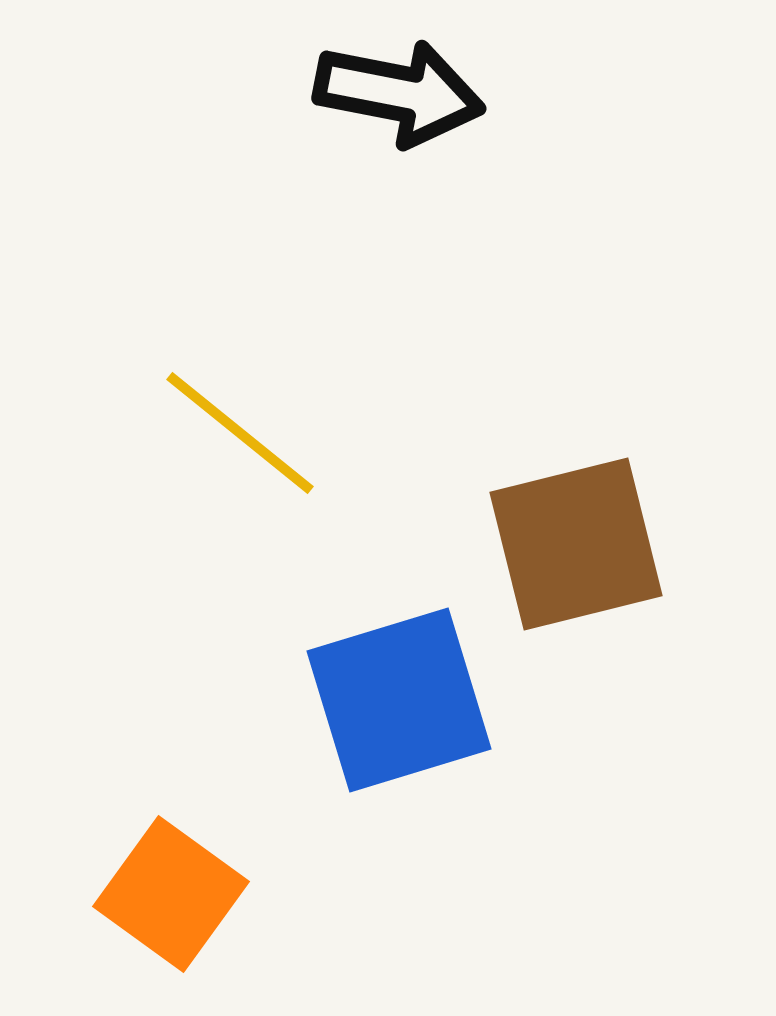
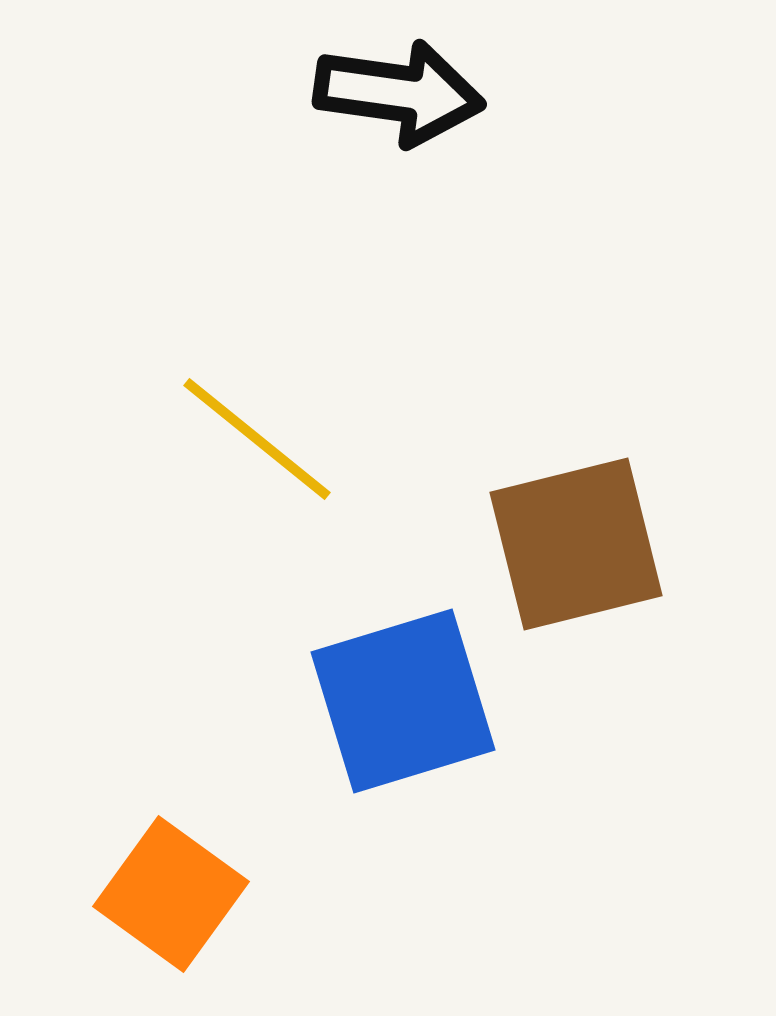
black arrow: rotated 3 degrees counterclockwise
yellow line: moved 17 px right, 6 px down
blue square: moved 4 px right, 1 px down
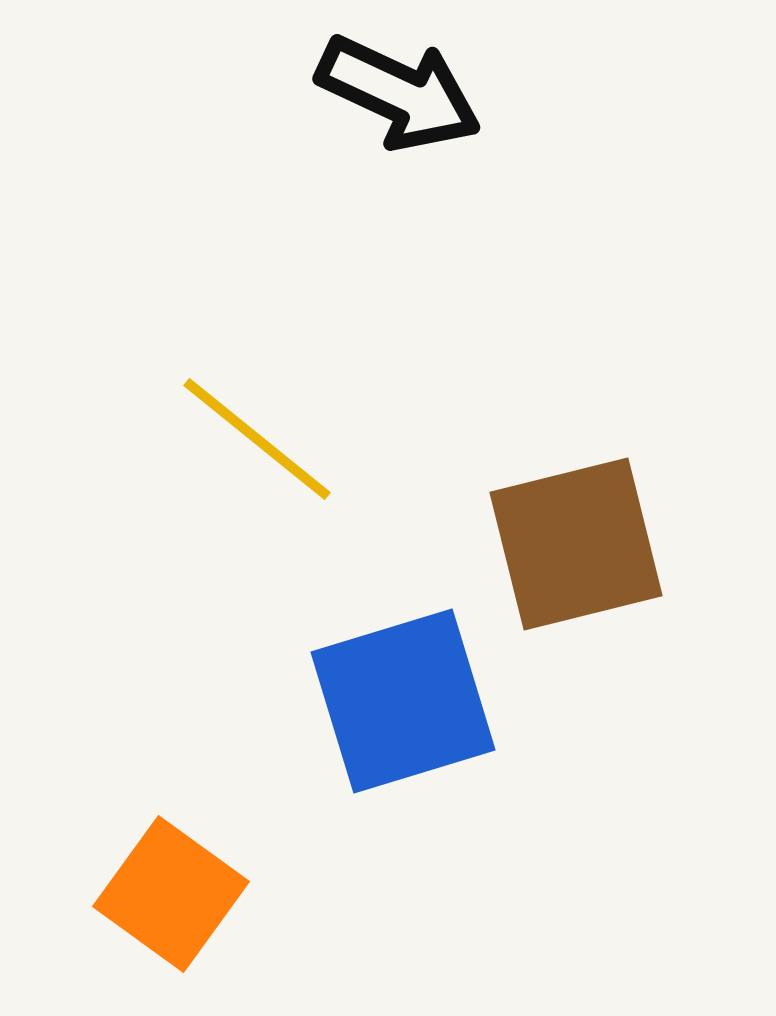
black arrow: rotated 17 degrees clockwise
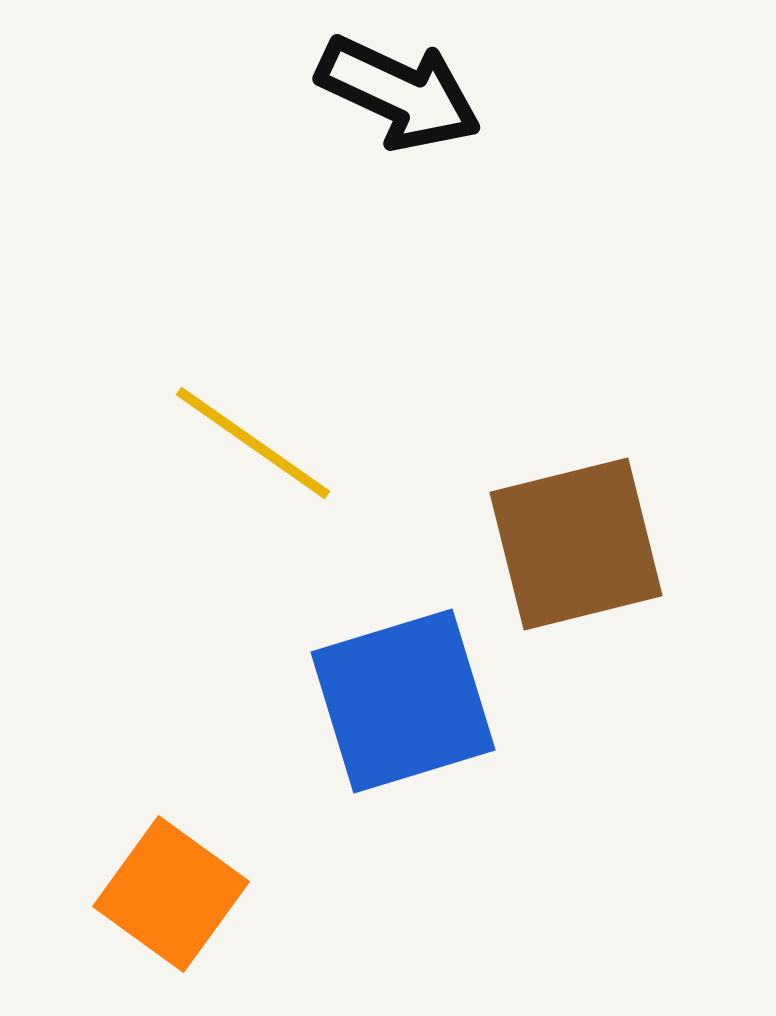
yellow line: moved 4 px left, 4 px down; rotated 4 degrees counterclockwise
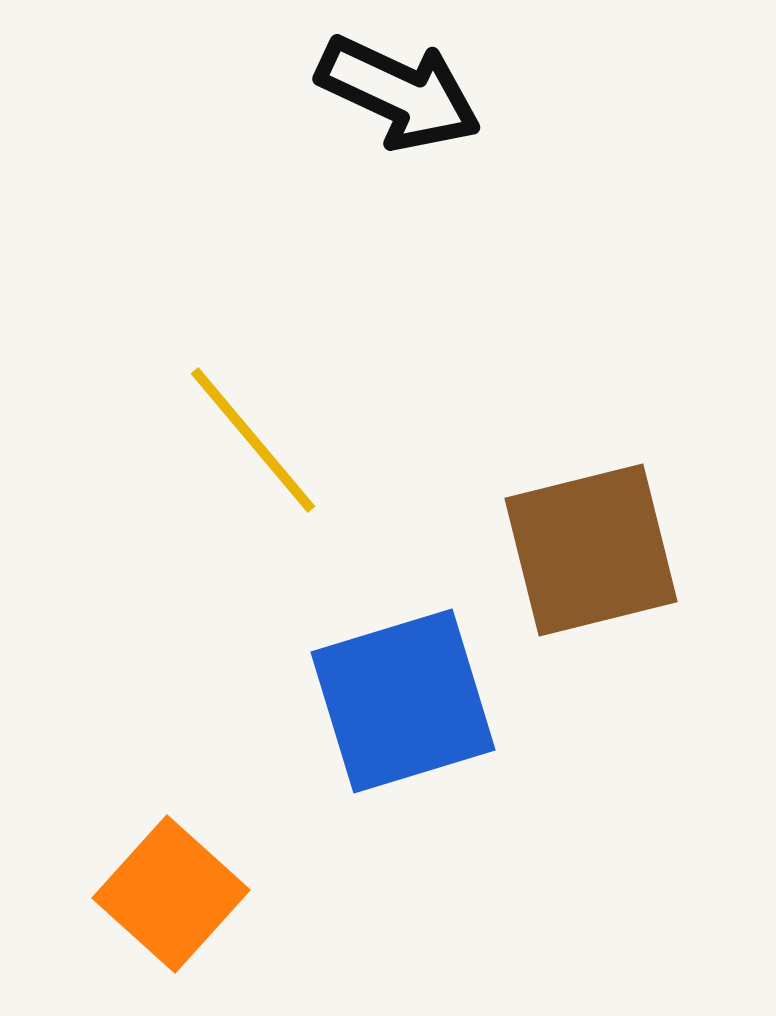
yellow line: moved 3 px up; rotated 15 degrees clockwise
brown square: moved 15 px right, 6 px down
orange square: rotated 6 degrees clockwise
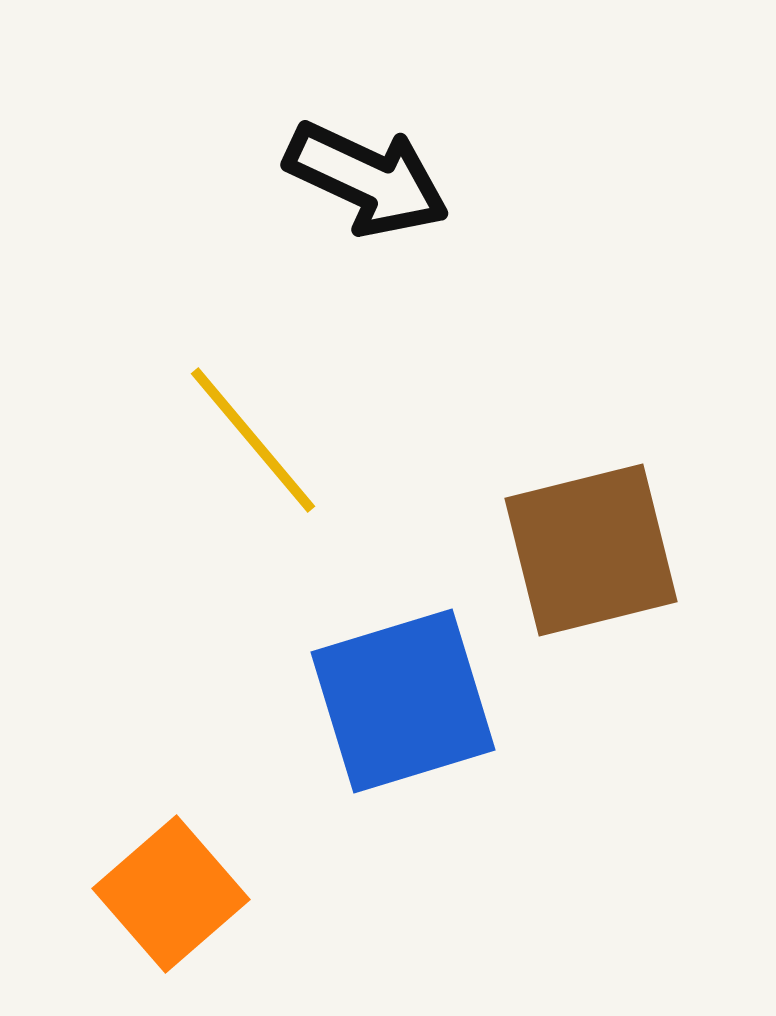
black arrow: moved 32 px left, 86 px down
orange square: rotated 7 degrees clockwise
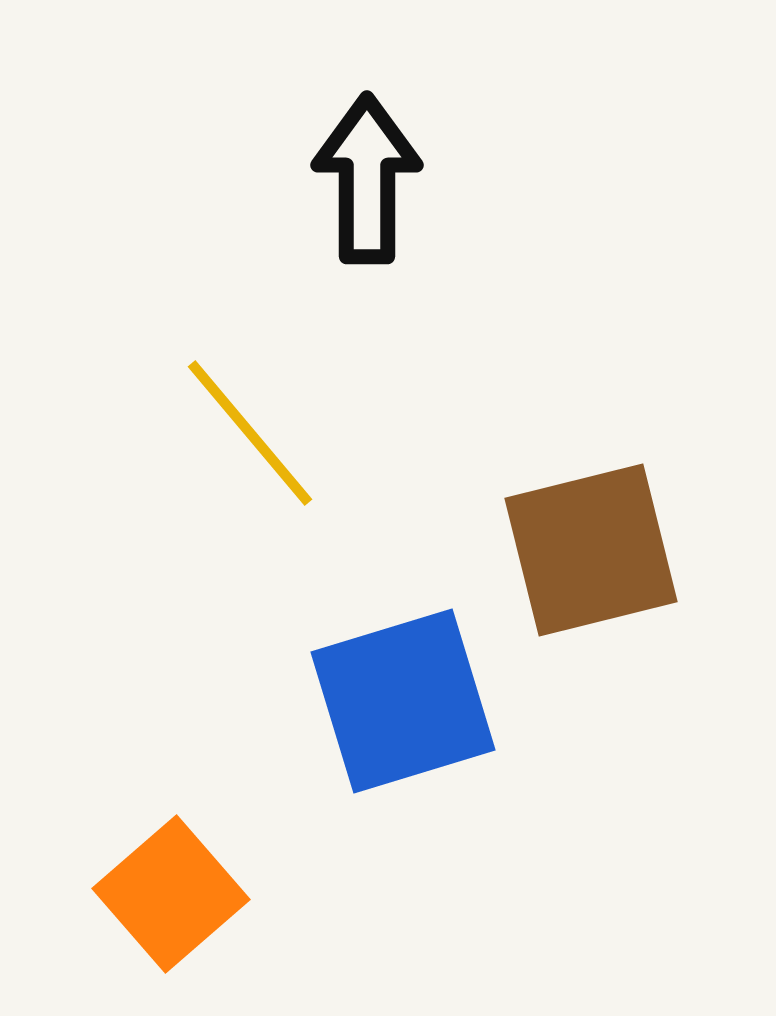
black arrow: rotated 115 degrees counterclockwise
yellow line: moved 3 px left, 7 px up
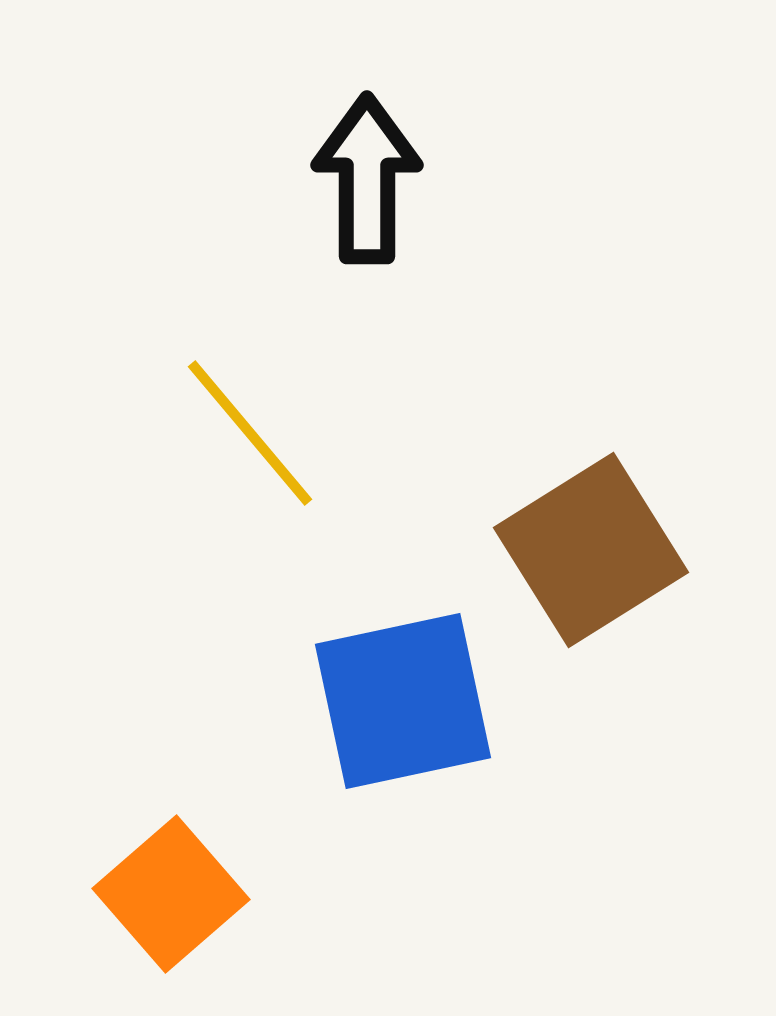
brown square: rotated 18 degrees counterclockwise
blue square: rotated 5 degrees clockwise
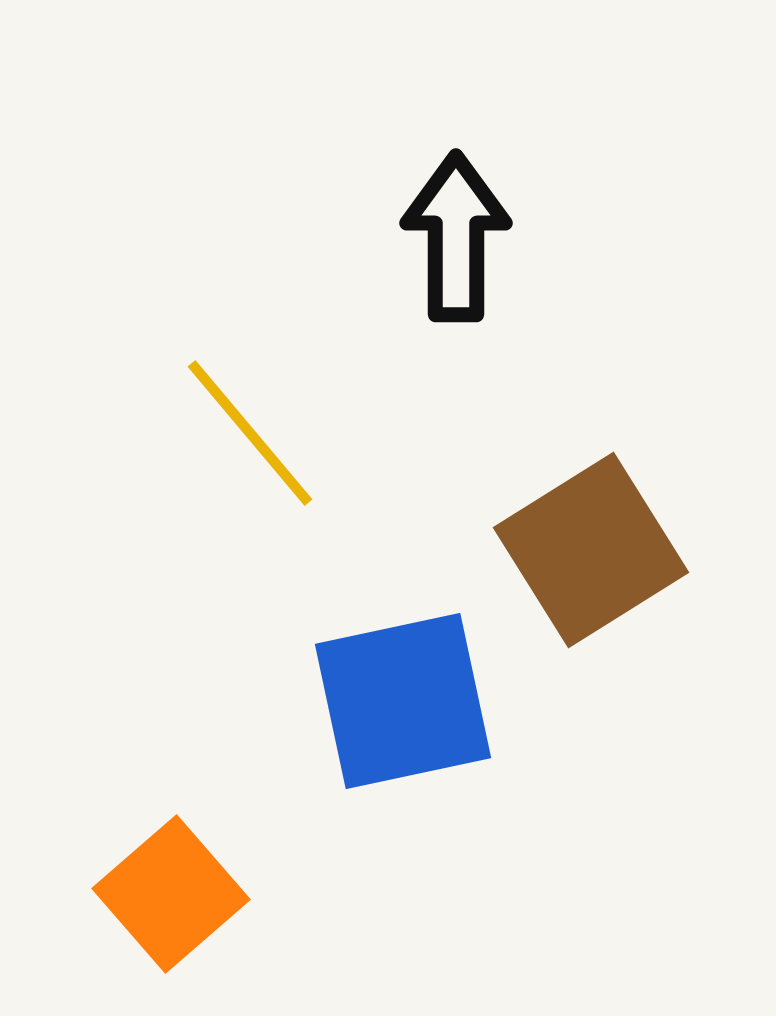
black arrow: moved 89 px right, 58 px down
